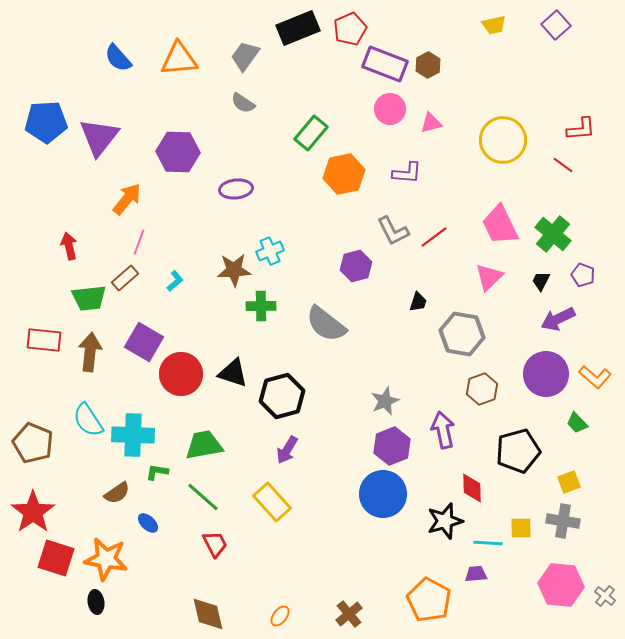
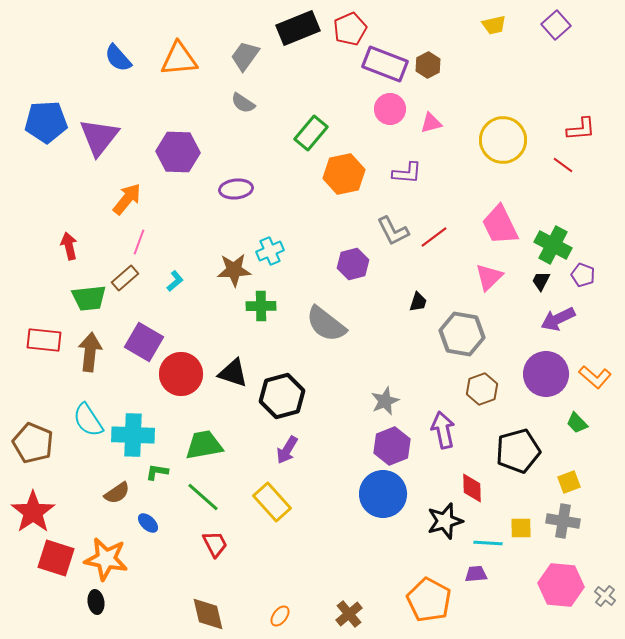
green cross at (553, 234): moved 11 px down; rotated 12 degrees counterclockwise
purple hexagon at (356, 266): moved 3 px left, 2 px up
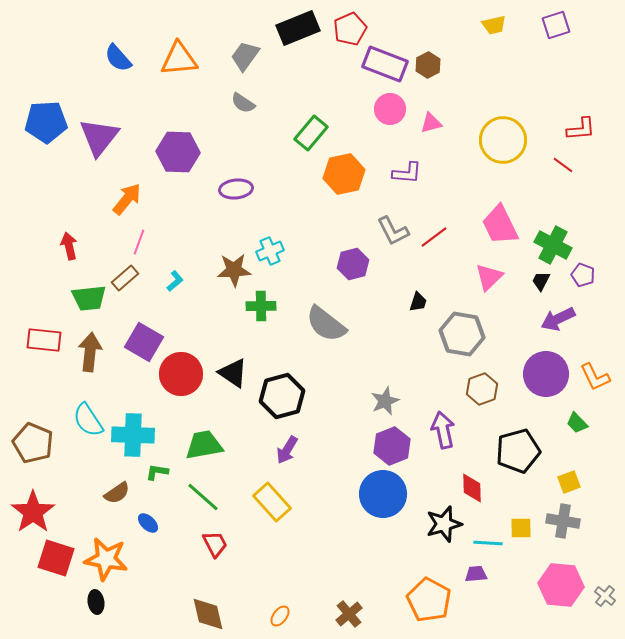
purple square at (556, 25): rotated 24 degrees clockwise
black triangle at (233, 373): rotated 16 degrees clockwise
orange L-shape at (595, 377): rotated 24 degrees clockwise
black star at (445, 521): moved 1 px left, 3 px down
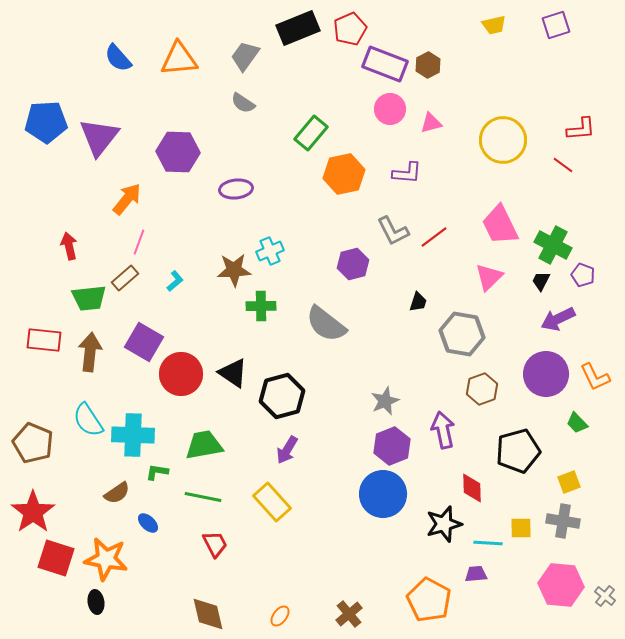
green line at (203, 497): rotated 30 degrees counterclockwise
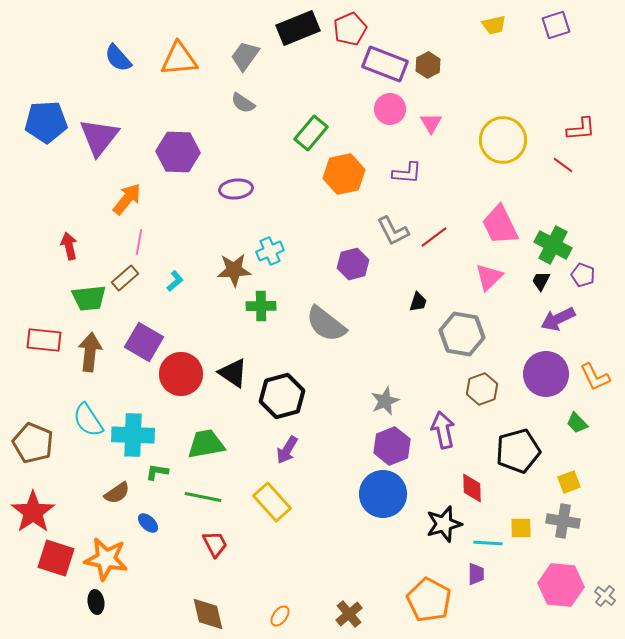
pink triangle at (431, 123): rotated 45 degrees counterclockwise
pink line at (139, 242): rotated 10 degrees counterclockwise
green trapezoid at (204, 445): moved 2 px right, 1 px up
purple trapezoid at (476, 574): rotated 95 degrees clockwise
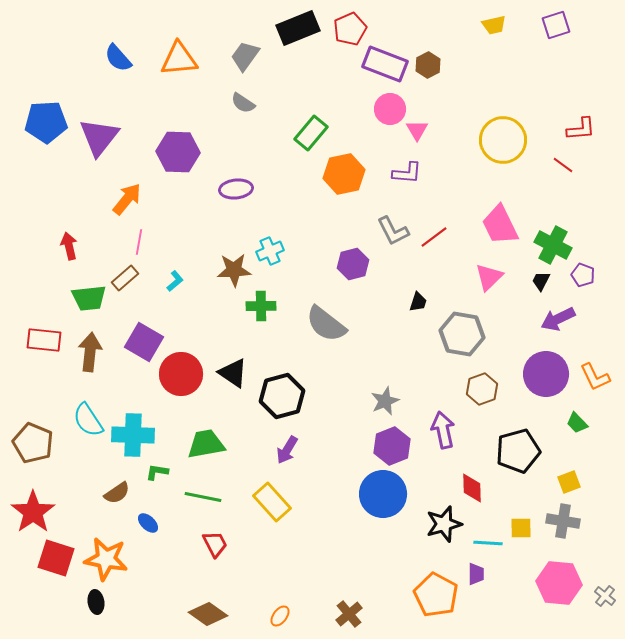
pink triangle at (431, 123): moved 14 px left, 7 px down
pink hexagon at (561, 585): moved 2 px left, 2 px up
orange pentagon at (429, 600): moved 7 px right, 5 px up
brown diamond at (208, 614): rotated 42 degrees counterclockwise
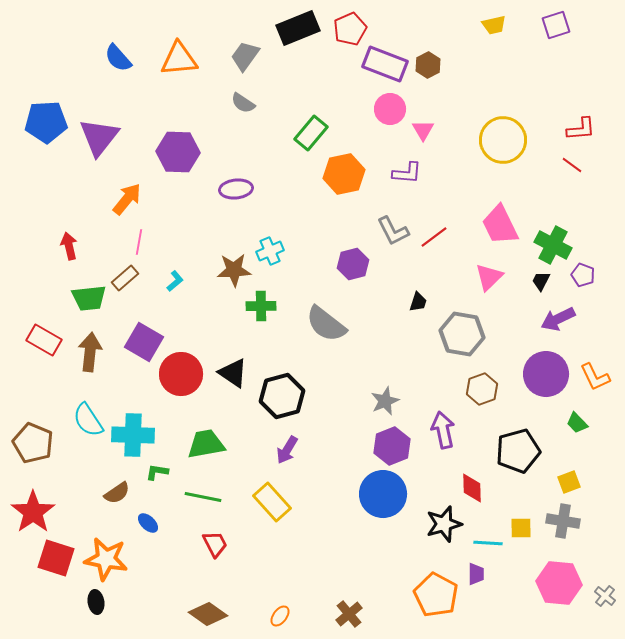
pink triangle at (417, 130): moved 6 px right
red line at (563, 165): moved 9 px right
red rectangle at (44, 340): rotated 24 degrees clockwise
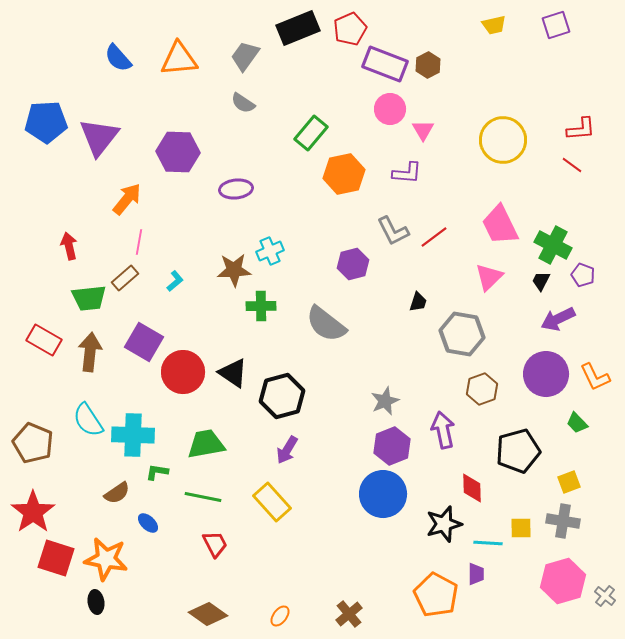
red circle at (181, 374): moved 2 px right, 2 px up
pink hexagon at (559, 583): moved 4 px right, 2 px up; rotated 21 degrees counterclockwise
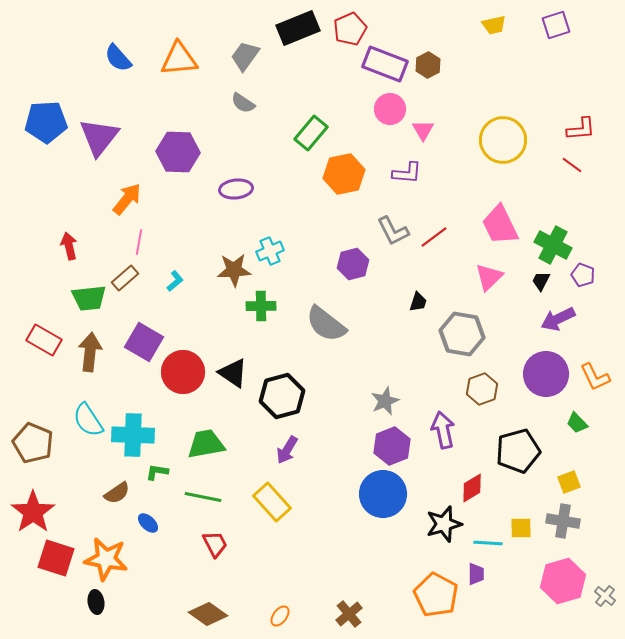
red diamond at (472, 488): rotated 60 degrees clockwise
